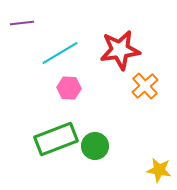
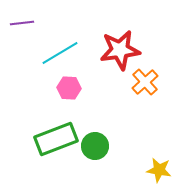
orange cross: moved 4 px up
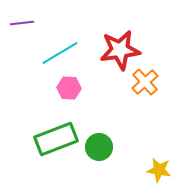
green circle: moved 4 px right, 1 px down
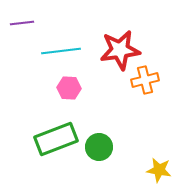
cyan line: moved 1 px right, 2 px up; rotated 24 degrees clockwise
orange cross: moved 2 px up; rotated 28 degrees clockwise
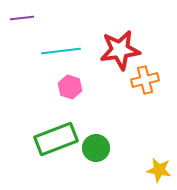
purple line: moved 5 px up
pink hexagon: moved 1 px right, 1 px up; rotated 15 degrees clockwise
green circle: moved 3 px left, 1 px down
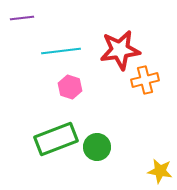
green circle: moved 1 px right, 1 px up
yellow star: moved 1 px right, 1 px down
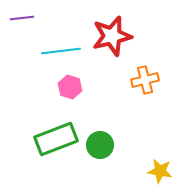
red star: moved 8 px left, 14 px up; rotated 6 degrees counterclockwise
green circle: moved 3 px right, 2 px up
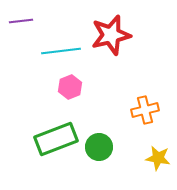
purple line: moved 1 px left, 3 px down
red star: moved 1 px left, 1 px up
orange cross: moved 30 px down
pink hexagon: rotated 20 degrees clockwise
green circle: moved 1 px left, 2 px down
yellow star: moved 2 px left, 13 px up
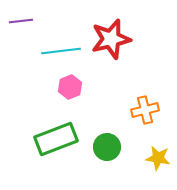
red star: moved 4 px down
green circle: moved 8 px right
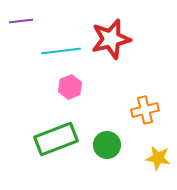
green circle: moved 2 px up
